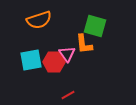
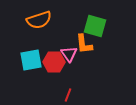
pink triangle: moved 2 px right
red line: rotated 40 degrees counterclockwise
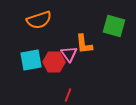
green square: moved 19 px right
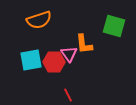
red line: rotated 48 degrees counterclockwise
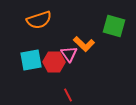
orange L-shape: rotated 40 degrees counterclockwise
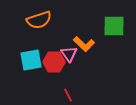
green square: rotated 15 degrees counterclockwise
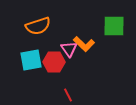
orange semicircle: moved 1 px left, 6 px down
pink triangle: moved 5 px up
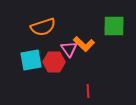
orange semicircle: moved 5 px right, 1 px down
red line: moved 20 px right, 4 px up; rotated 24 degrees clockwise
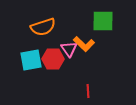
green square: moved 11 px left, 5 px up
red hexagon: moved 1 px left, 3 px up
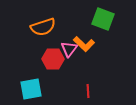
green square: moved 2 px up; rotated 20 degrees clockwise
pink triangle: rotated 12 degrees clockwise
cyan square: moved 29 px down
